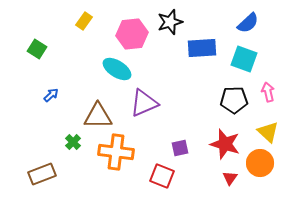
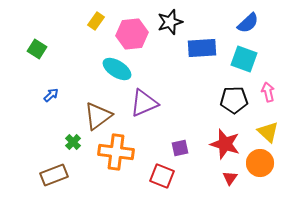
yellow rectangle: moved 12 px right
brown triangle: rotated 36 degrees counterclockwise
brown rectangle: moved 12 px right, 1 px down
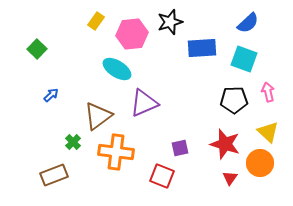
green square: rotated 12 degrees clockwise
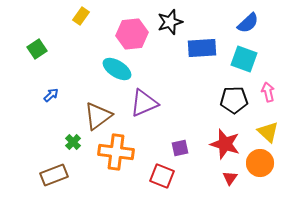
yellow rectangle: moved 15 px left, 5 px up
green square: rotated 12 degrees clockwise
